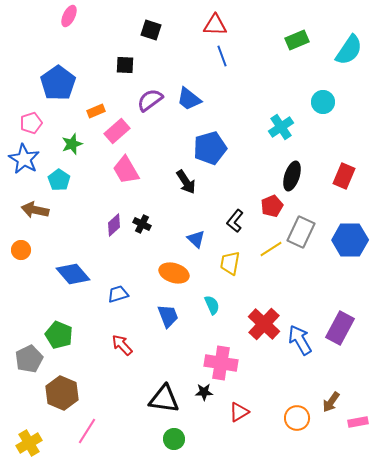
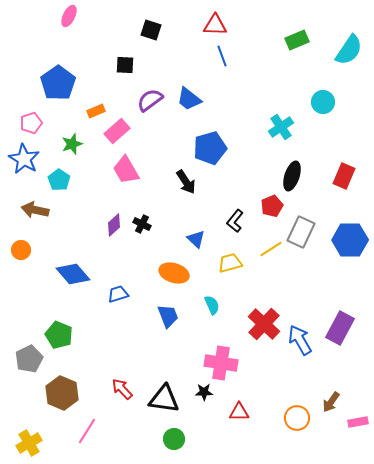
yellow trapezoid at (230, 263): rotated 65 degrees clockwise
red arrow at (122, 345): moved 44 px down
red triangle at (239, 412): rotated 30 degrees clockwise
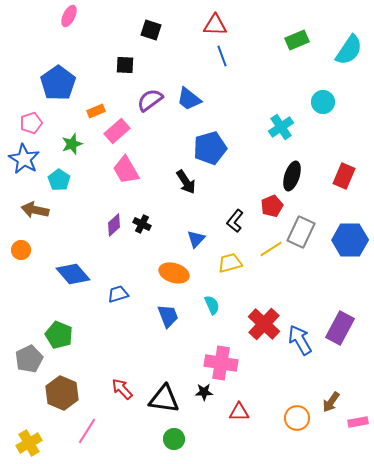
blue triangle at (196, 239): rotated 30 degrees clockwise
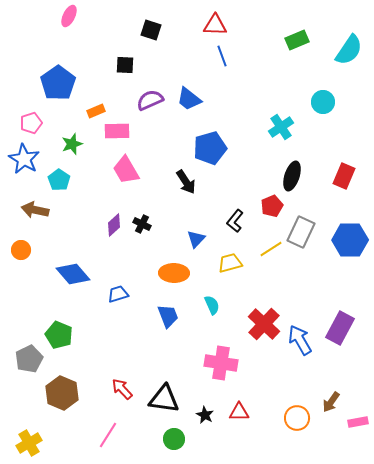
purple semicircle at (150, 100): rotated 12 degrees clockwise
pink rectangle at (117, 131): rotated 40 degrees clockwise
orange ellipse at (174, 273): rotated 16 degrees counterclockwise
black star at (204, 392): moved 1 px right, 23 px down; rotated 30 degrees clockwise
pink line at (87, 431): moved 21 px right, 4 px down
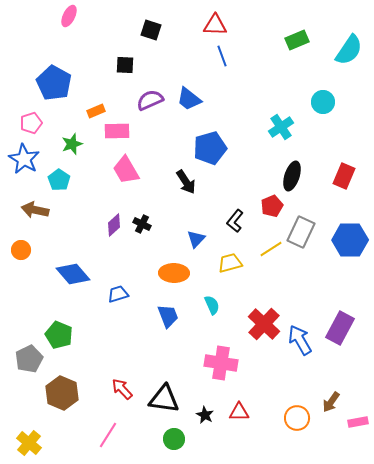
blue pentagon at (58, 83): moved 4 px left; rotated 8 degrees counterclockwise
yellow cross at (29, 443): rotated 20 degrees counterclockwise
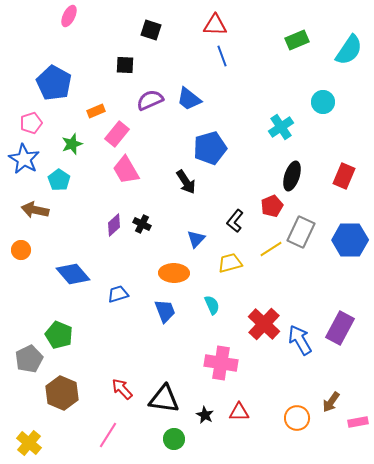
pink rectangle at (117, 131): moved 3 px down; rotated 50 degrees counterclockwise
blue trapezoid at (168, 316): moved 3 px left, 5 px up
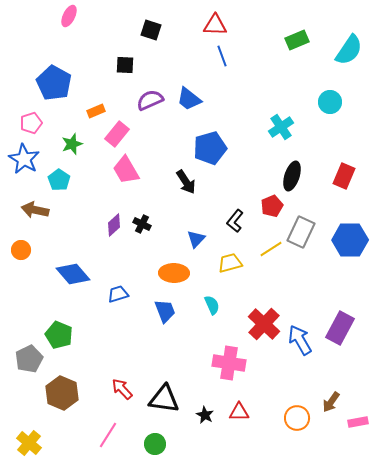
cyan circle at (323, 102): moved 7 px right
pink cross at (221, 363): moved 8 px right
green circle at (174, 439): moved 19 px left, 5 px down
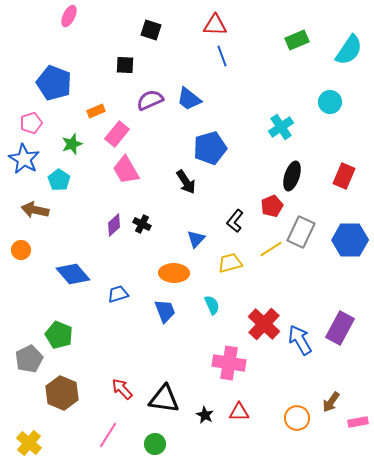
blue pentagon at (54, 83): rotated 8 degrees counterclockwise
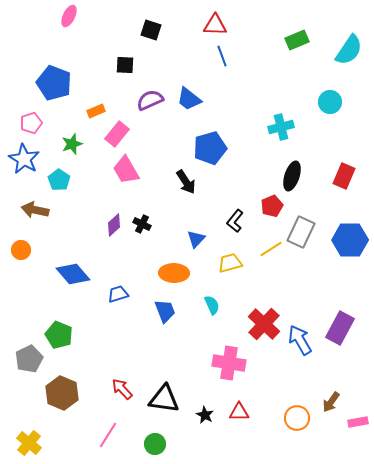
cyan cross at (281, 127): rotated 20 degrees clockwise
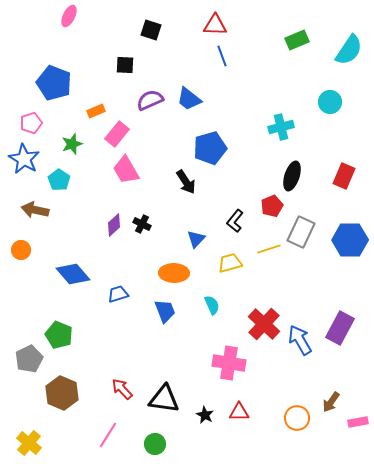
yellow line at (271, 249): moved 2 px left; rotated 15 degrees clockwise
